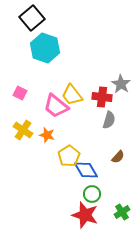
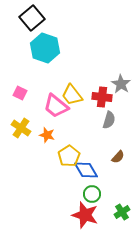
yellow cross: moved 2 px left, 2 px up
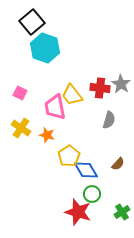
black square: moved 4 px down
red cross: moved 2 px left, 9 px up
pink trapezoid: moved 1 px left, 1 px down; rotated 40 degrees clockwise
brown semicircle: moved 7 px down
red star: moved 7 px left, 3 px up
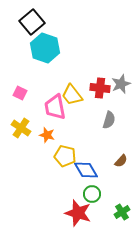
gray star: rotated 18 degrees clockwise
yellow pentagon: moved 4 px left; rotated 25 degrees counterclockwise
brown semicircle: moved 3 px right, 3 px up
red star: moved 1 px down
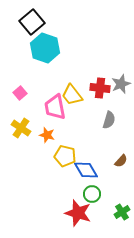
pink square: rotated 24 degrees clockwise
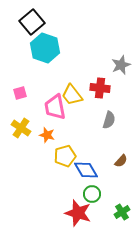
gray star: moved 19 px up
pink square: rotated 24 degrees clockwise
yellow pentagon: rotated 30 degrees counterclockwise
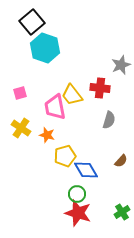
green circle: moved 15 px left
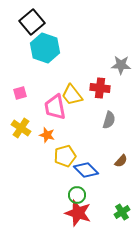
gray star: rotated 24 degrees clockwise
blue diamond: rotated 15 degrees counterclockwise
green circle: moved 1 px down
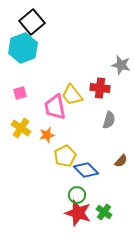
cyan hexagon: moved 22 px left; rotated 20 degrees clockwise
gray star: rotated 12 degrees clockwise
orange star: rotated 28 degrees counterclockwise
yellow pentagon: rotated 10 degrees counterclockwise
green cross: moved 18 px left; rotated 21 degrees counterclockwise
